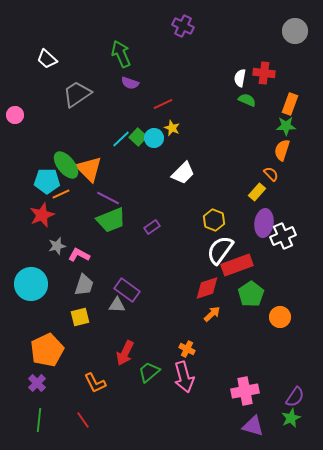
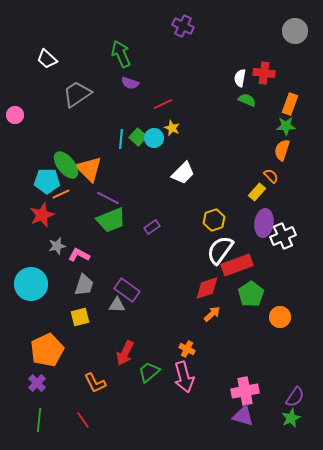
cyan line at (121, 139): rotated 42 degrees counterclockwise
orange semicircle at (271, 174): moved 2 px down
yellow hexagon at (214, 220): rotated 20 degrees clockwise
purple triangle at (253, 426): moved 10 px left, 10 px up
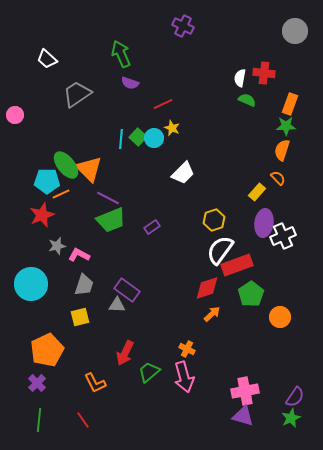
orange semicircle at (271, 176): moved 7 px right, 2 px down
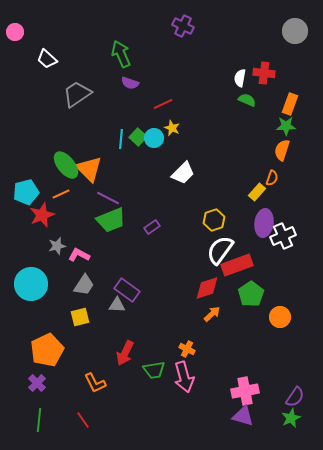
pink circle at (15, 115): moved 83 px up
orange semicircle at (278, 178): moved 6 px left; rotated 63 degrees clockwise
cyan pentagon at (47, 181): moved 21 px left, 11 px down; rotated 15 degrees counterclockwise
gray trapezoid at (84, 285): rotated 15 degrees clockwise
green trapezoid at (149, 372): moved 5 px right, 2 px up; rotated 150 degrees counterclockwise
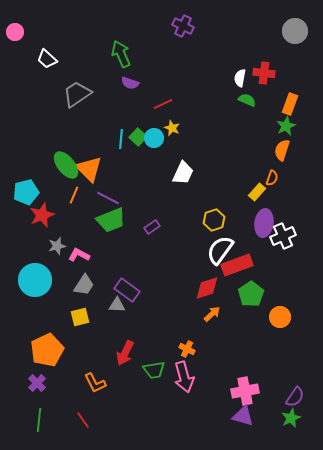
green star at (286, 126): rotated 24 degrees counterclockwise
white trapezoid at (183, 173): rotated 20 degrees counterclockwise
orange line at (61, 194): moved 13 px right, 1 px down; rotated 42 degrees counterclockwise
cyan circle at (31, 284): moved 4 px right, 4 px up
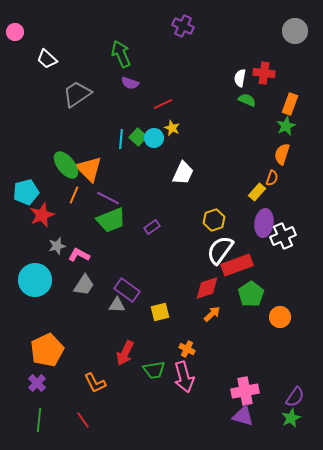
orange semicircle at (282, 150): moved 4 px down
yellow square at (80, 317): moved 80 px right, 5 px up
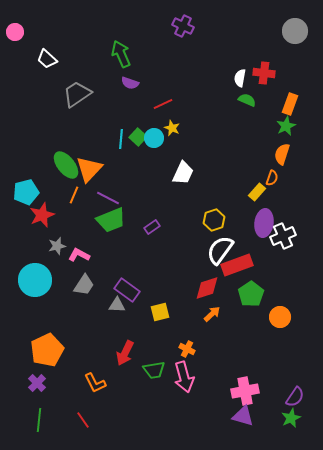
orange triangle at (89, 169): rotated 28 degrees clockwise
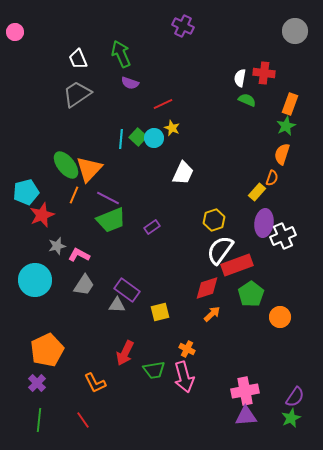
white trapezoid at (47, 59): moved 31 px right; rotated 25 degrees clockwise
purple triangle at (243, 416): moved 3 px right; rotated 20 degrees counterclockwise
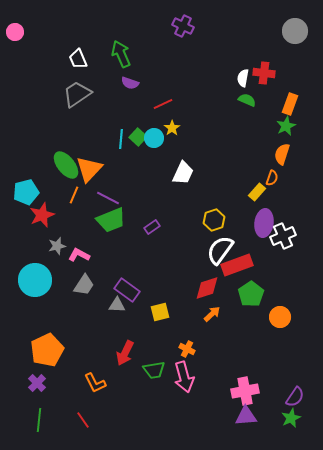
white semicircle at (240, 78): moved 3 px right
yellow star at (172, 128): rotated 14 degrees clockwise
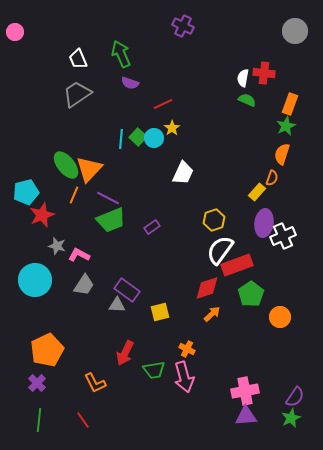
gray star at (57, 246): rotated 30 degrees clockwise
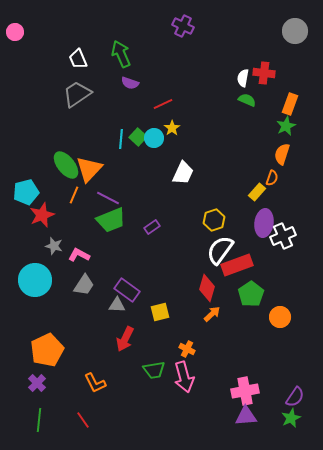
gray star at (57, 246): moved 3 px left
red diamond at (207, 288): rotated 56 degrees counterclockwise
red arrow at (125, 353): moved 14 px up
